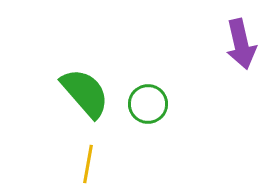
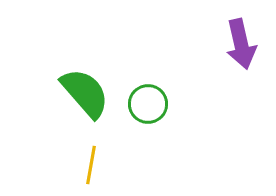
yellow line: moved 3 px right, 1 px down
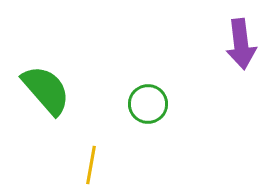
purple arrow: rotated 6 degrees clockwise
green semicircle: moved 39 px left, 3 px up
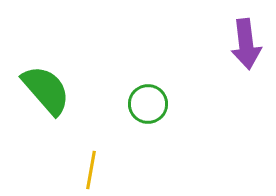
purple arrow: moved 5 px right
yellow line: moved 5 px down
